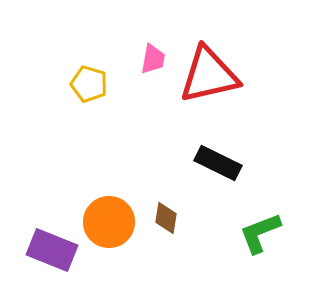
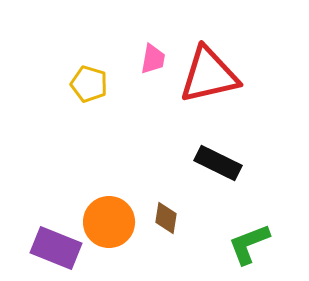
green L-shape: moved 11 px left, 11 px down
purple rectangle: moved 4 px right, 2 px up
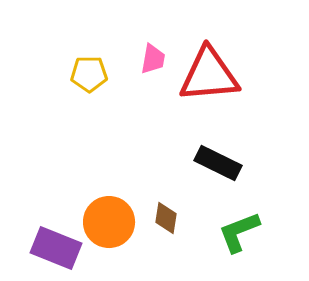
red triangle: rotated 8 degrees clockwise
yellow pentagon: moved 10 px up; rotated 18 degrees counterclockwise
green L-shape: moved 10 px left, 12 px up
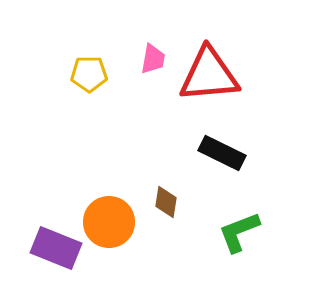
black rectangle: moved 4 px right, 10 px up
brown diamond: moved 16 px up
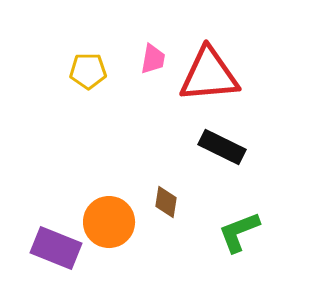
yellow pentagon: moved 1 px left, 3 px up
black rectangle: moved 6 px up
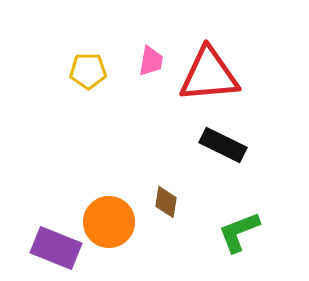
pink trapezoid: moved 2 px left, 2 px down
black rectangle: moved 1 px right, 2 px up
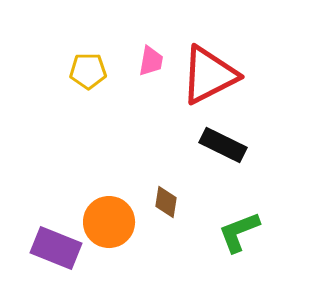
red triangle: rotated 22 degrees counterclockwise
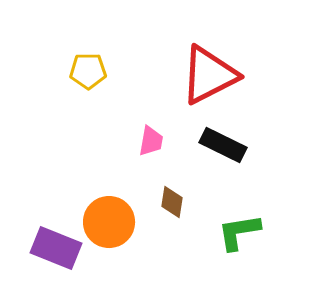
pink trapezoid: moved 80 px down
brown diamond: moved 6 px right
green L-shape: rotated 12 degrees clockwise
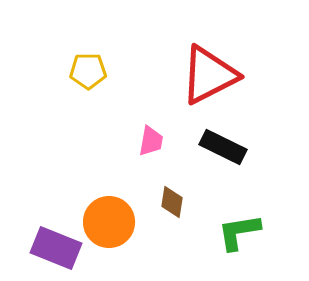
black rectangle: moved 2 px down
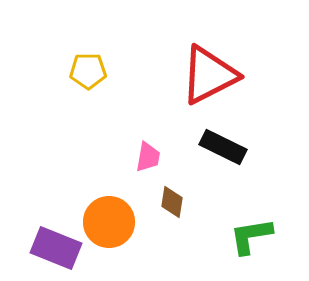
pink trapezoid: moved 3 px left, 16 px down
green L-shape: moved 12 px right, 4 px down
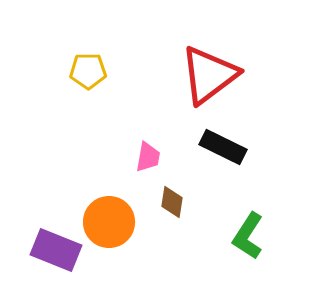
red triangle: rotated 10 degrees counterclockwise
green L-shape: moved 3 px left; rotated 48 degrees counterclockwise
purple rectangle: moved 2 px down
